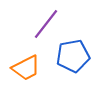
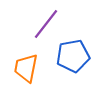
orange trapezoid: rotated 128 degrees clockwise
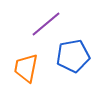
purple line: rotated 12 degrees clockwise
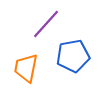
purple line: rotated 8 degrees counterclockwise
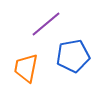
purple line: rotated 8 degrees clockwise
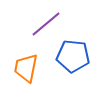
blue pentagon: rotated 16 degrees clockwise
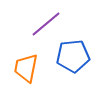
blue pentagon: rotated 12 degrees counterclockwise
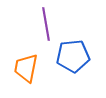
purple line: rotated 60 degrees counterclockwise
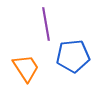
orange trapezoid: rotated 136 degrees clockwise
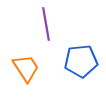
blue pentagon: moved 8 px right, 5 px down
